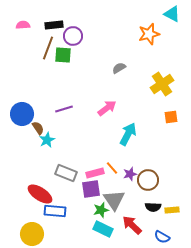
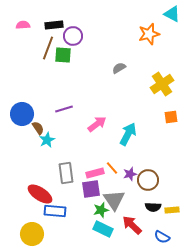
pink arrow: moved 10 px left, 16 px down
gray rectangle: rotated 60 degrees clockwise
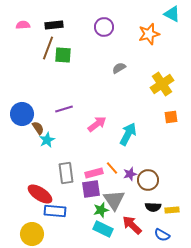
purple circle: moved 31 px right, 9 px up
pink rectangle: moved 1 px left
blue semicircle: moved 2 px up
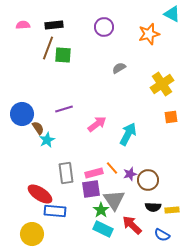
green star: rotated 21 degrees counterclockwise
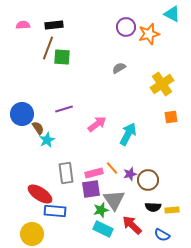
purple circle: moved 22 px right
green square: moved 1 px left, 2 px down
green star: rotated 21 degrees clockwise
